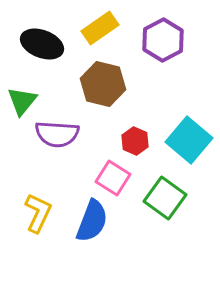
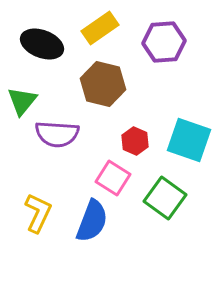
purple hexagon: moved 1 px right, 2 px down; rotated 24 degrees clockwise
cyan square: rotated 21 degrees counterclockwise
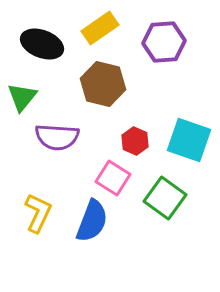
green triangle: moved 4 px up
purple semicircle: moved 3 px down
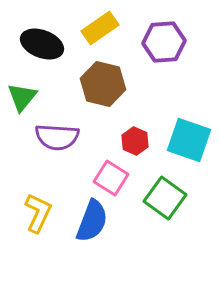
pink square: moved 2 px left
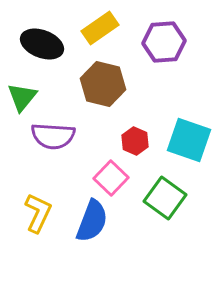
purple semicircle: moved 4 px left, 1 px up
pink square: rotated 12 degrees clockwise
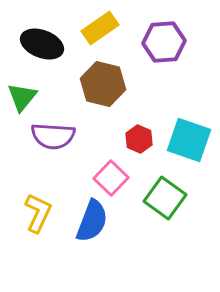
red hexagon: moved 4 px right, 2 px up
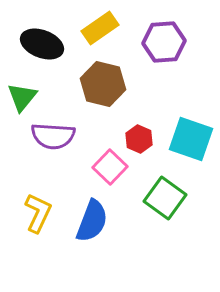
cyan square: moved 2 px right, 1 px up
pink square: moved 1 px left, 11 px up
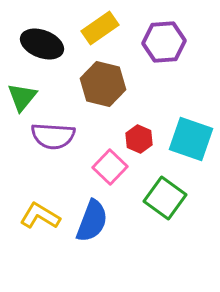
yellow L-shape: moved 2 px right, 3 px down; rotated 84 degrees counterclockwise
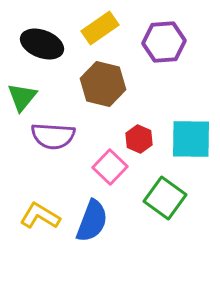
cyan square: rotated 18 degrees counterclockwise
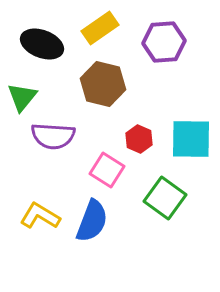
pink square: moved 3 px left, 3 px down; rotated 12 degrees counterclockwise
